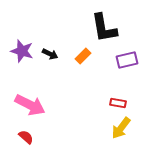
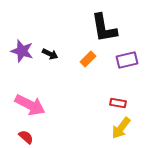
orange rectangle: moved 5 px right, 3 px down
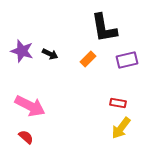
pink arrow: moved 1 px down
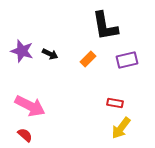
black L-shape: moved 1 px right, 2 px up
red rectangle: moved 3 px left
red semicircle: moved 1 px left, 2 px up
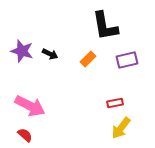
red rectangle: rotated 21 degrees counterclockwise
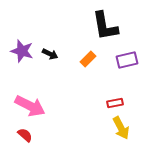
yellow arrow: rotated 65 degrees counterclockwise
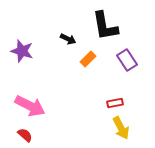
black arrow: moved 18 px right, 15 px up
purple rectangle: rotated 70 degrees clockwise
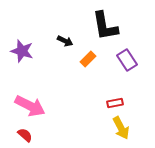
black arrow: moved 3 px left, 2 px down
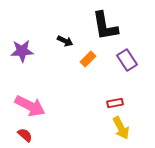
purple star: rotated 20 degrees counterclockwise
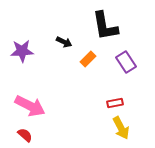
black arrow: moved 1 px left, 1 px down
purple rectangle: moved 1 px left, 2 px down
